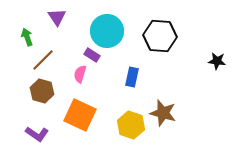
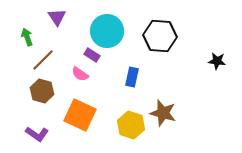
pink semicircle: rotated 72 degrees counterclockwise
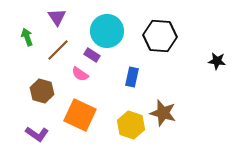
brown line: moved 15 px right, 10 px up
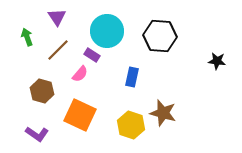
pink semicircle: rotated 84 degrees counterclockwise
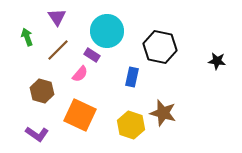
black hexagon: moved 11 px down; rotated 8 degrees clockwise
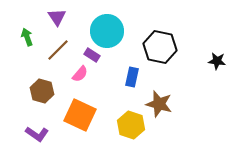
brown star: moved 4 px left, 9 px up
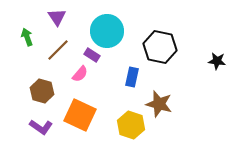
purple L-shape: moved 4 px right, 7 px up
